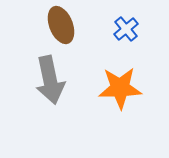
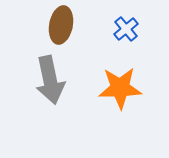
brown ellipse: rotated 33 degrees clockwise
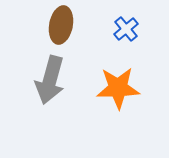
gray arrow: rotated 27 degrees clockwise
orange star: moved 2 px left
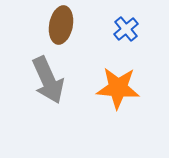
gray arrow: moved 2 px left; rotated 39 degrees counterclockwise
orange star: rotated 6 degrees clockwise
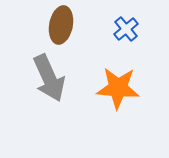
gray arrow: moved 1 px right, 2 px up
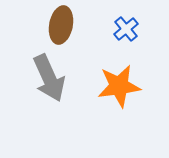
orange star: moved 1 px right, 2 px up; rotated 12 degrees counterclockwise
